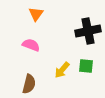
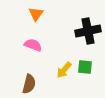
pink semicircle: moved 2 px right
green square: moved 1 px left, 1 px down
yellow arrow: moved 2 px right
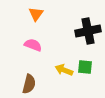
yellow arrow: rotated 72 degrees clockwise
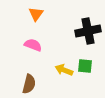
green square: moved 1 px up
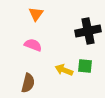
brown semicircle: moved 1 px left, 1 px up
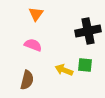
green square: moved 1 px up
brown semicircle: moved 1 px left, 3 px up
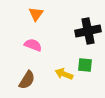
yellow arrow: moved 4 px down
brown semicircle: rotated 18 degrees clockwise
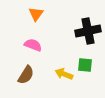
brown semicircle: moved 1 px left, 5 px up
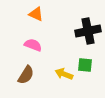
orange triangle: rotated 42 degrees counterclockwise
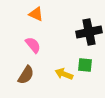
black cross: moved 1 px right, 1 px down
pink semicircle: rotated 30 degrees clockwise
